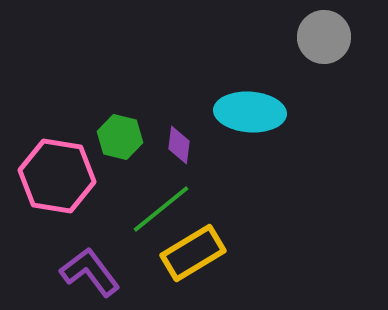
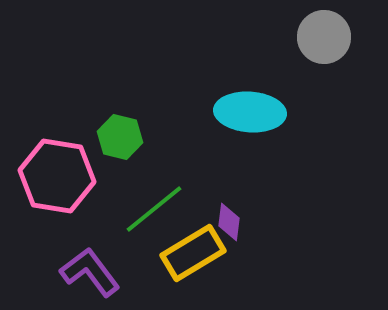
purple diamond: moved 50 px right, 77 px down
green line: moved 7 px left
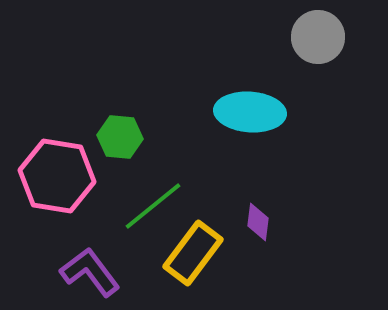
gray circle: moved 6 px left
green hexagon: rotated 9 degrees counterclockwise
green line: moved 1 px left, 3 px up
purple diamond: moved 29 px right
yellow rectangle: rotated 22 degrees counterclockwise
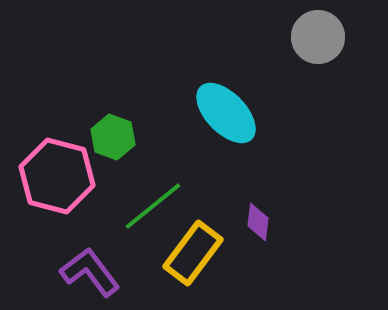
cyan ellipse: moved 24 px left, 1 px down; rotated 42 degrees clockwise
green hexagon: moved 7 px left; rotated 15 degrees clockwise
pink hexagon: rotated 6 degrees clockwise
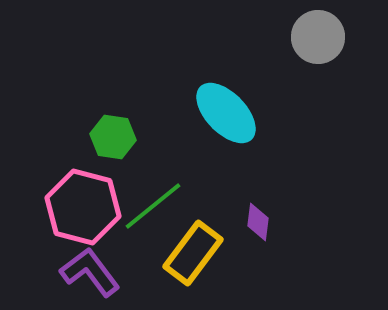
green hexagon: rotated 12 degrees counterclockwise
pink hexagon: moved 26 px right, 31 px down
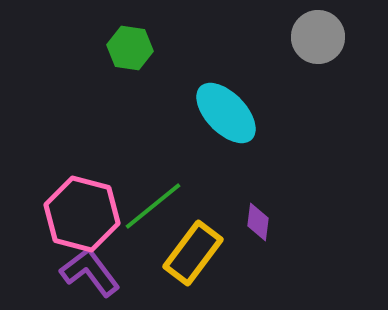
green hexagon: moved 17 px right, 89 px up
pink hexagon: moved 1 px left, 7 px down
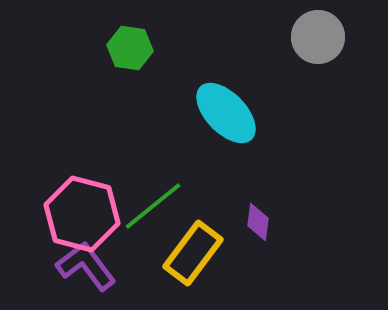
purple L-shape: moved 4 px left, 6 px up
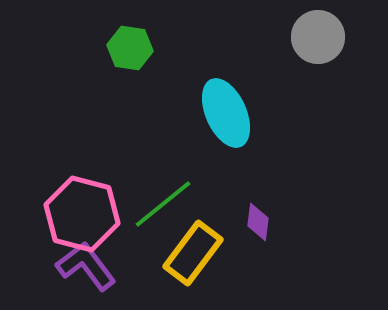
cyan ellipse: rotated 20 degrees clockwise
green line: moved 10 px right, 2 px up
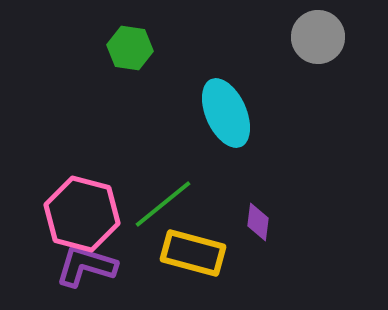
yellow rectangle: rotated 68 degrees clockwise
purple L-shape: rotated 36 degrees counterclockwise
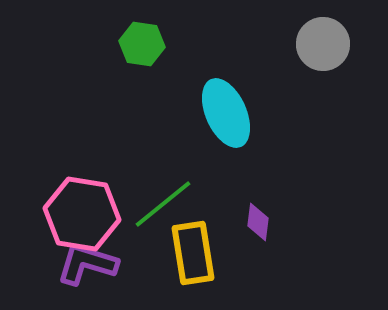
gray circle: moved 5 px right, 7 px down
green hexagon: moved 12 px right, 4 px up
pink hexagon: rotated 6 degrees counterclockwise
yellow rectangle: rotated 66 degrees clockwise
purple L-shape: moved 1 px right, 2 px up
